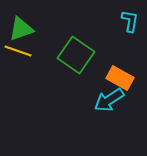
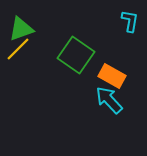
yellow line: moved 2 px up; rotated 64 degrees counterclockwise
orange rectangle: moved 8 px left, 2 px up
cyan arrow: rotated 80 degrees clockwise
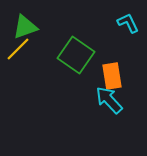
cyan L-shape: moved 2 px left, 2 px down; rotated 35 degrees counterclockwise
green triangle: moved 4 px right, 2 px up
orange rectangle: rotated 52 degrees clockwise
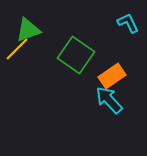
green triangle: moved 3 px right, 3 px down
yellow line: moved 1 px left
orange rectangle: rotated 64 degrees clockwise
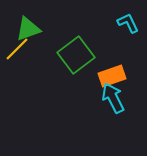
green triangle: moved 1 px up
green square: rotated 18 degrees clockwise
orange rectangle: rotated 16 degrees clockwise
cyan arrow: moved 4 px right, 2 px up; rotated 16 degrees clockwise
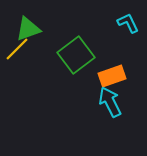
cyan arrow: moved 3 px left, 4 px down
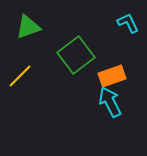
green triangle: moved 2 px up
yellow line: moved 3 px right, 27 px down
